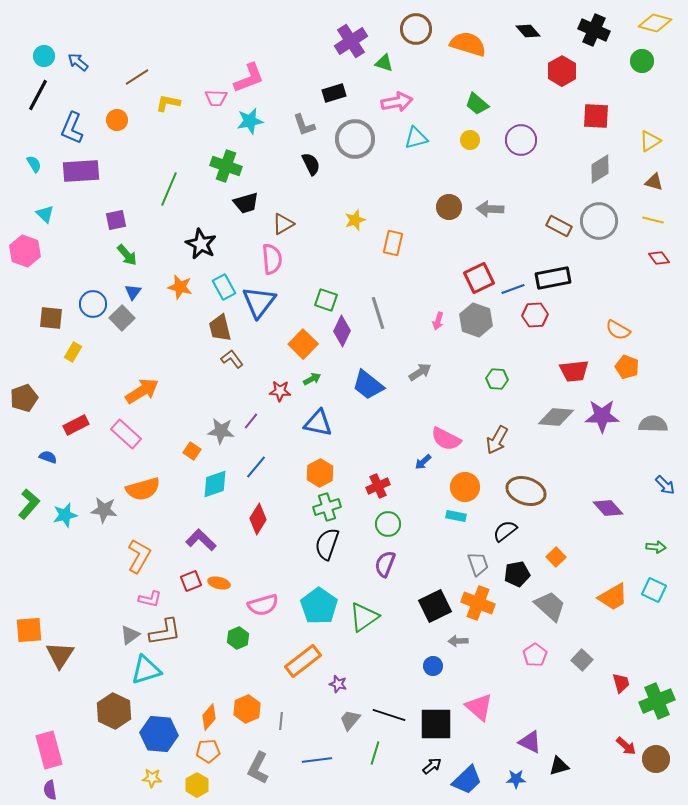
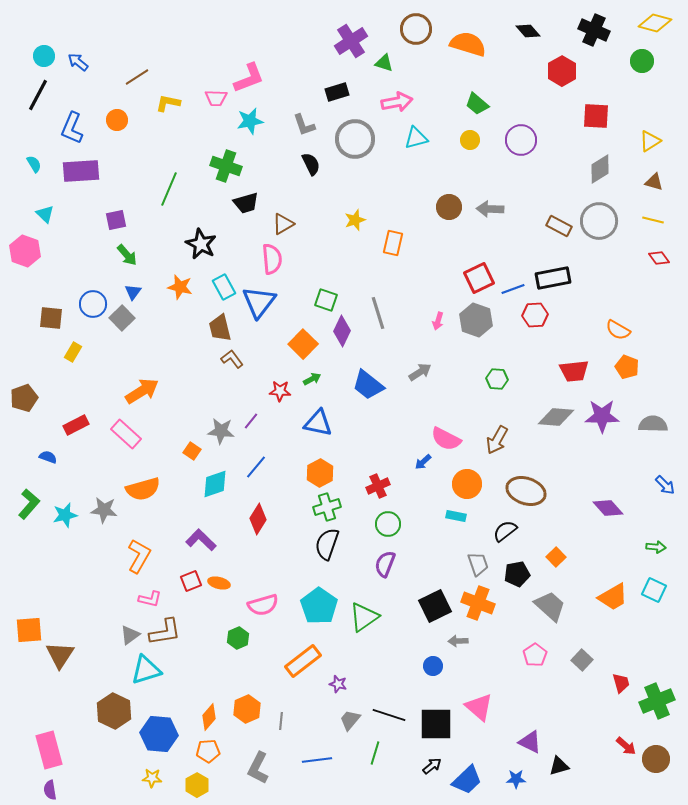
black rectangle at (334, 93): moved 3 px right, 1 px up
orange circle at (465, 487): moved 2 px right, 3 px up
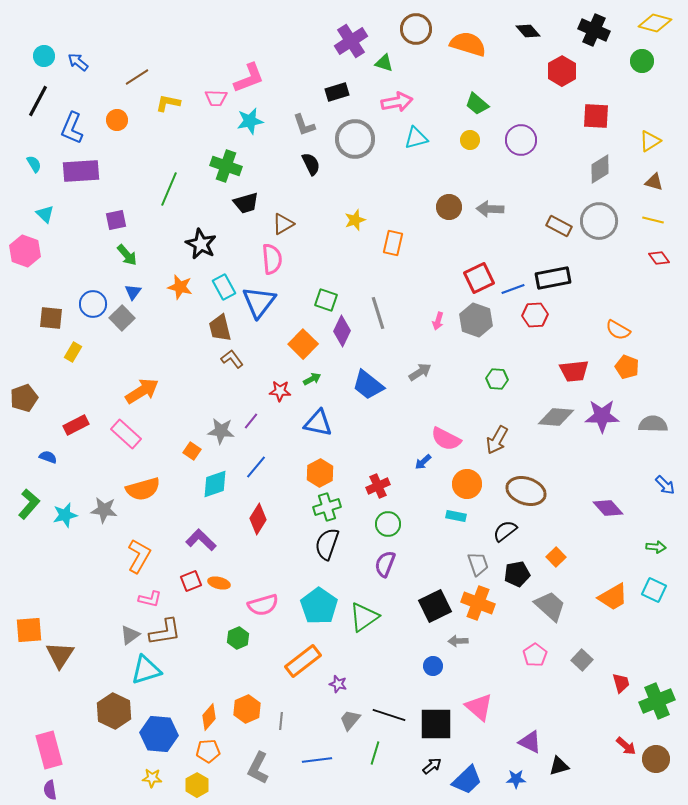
black line at (38, 95): moved 6 px down
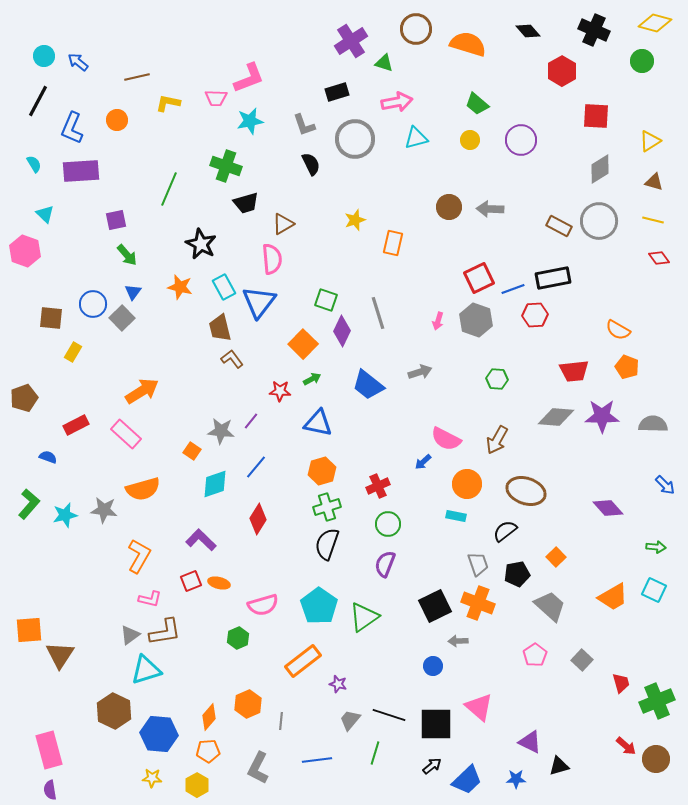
brown line at (137, 77): rotated 20 degrees clockwise
gray arrow at (420, 372): rotated 15 degrees clockwise
orange hexagon at (320, 473): moved 2 px right, 2 px up; rotated 12 degrees clockwise
orange hexagon at (247, 709): moved 1 px right, 5 px up
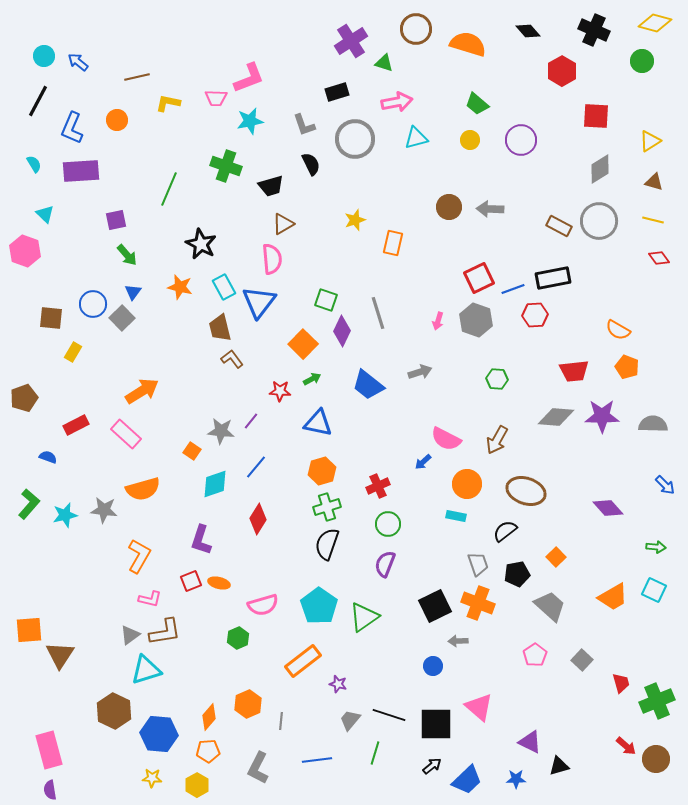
black trapezoid at (246, 203): moved 25 px right, 17 px up
purple L-shape at (201, 540): rotated 116 degrees counterclockwise
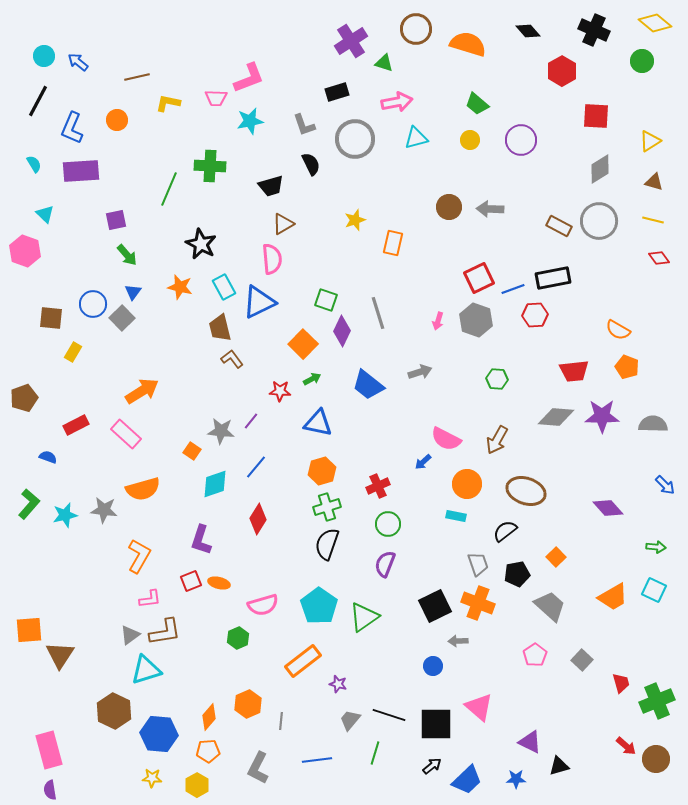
yellow diamond at (655, 23): rotated 24 degrees clockwise
green cross at (226, 166): moved 16 px left; rotated 16 degrees counterclockwise
blue triangle at (259, 302): rotated 27 degrees clockwise
pink L-shape at (150, 599): rotated 20 degrees counterclockwise
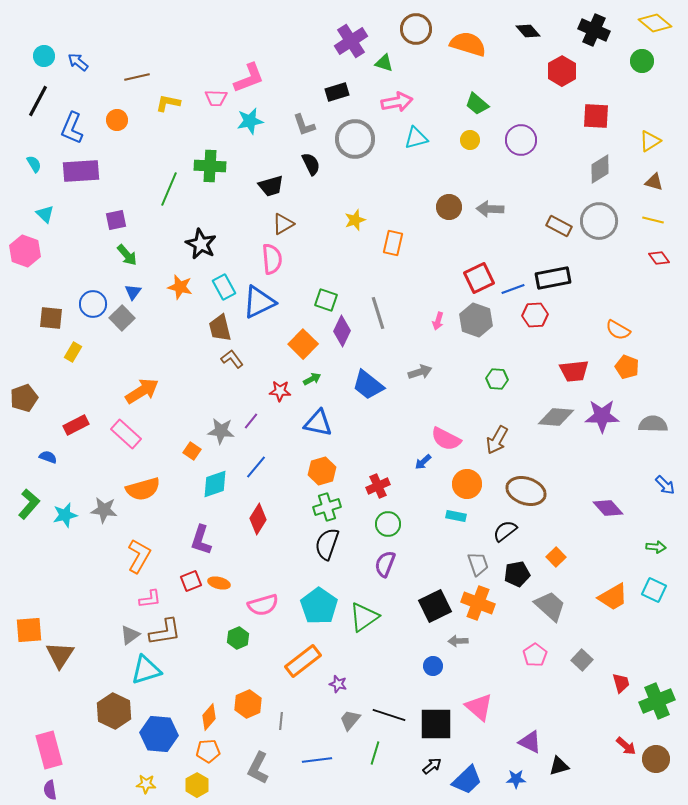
yellow star at (152, 778): moved 6 px left, 6 px down
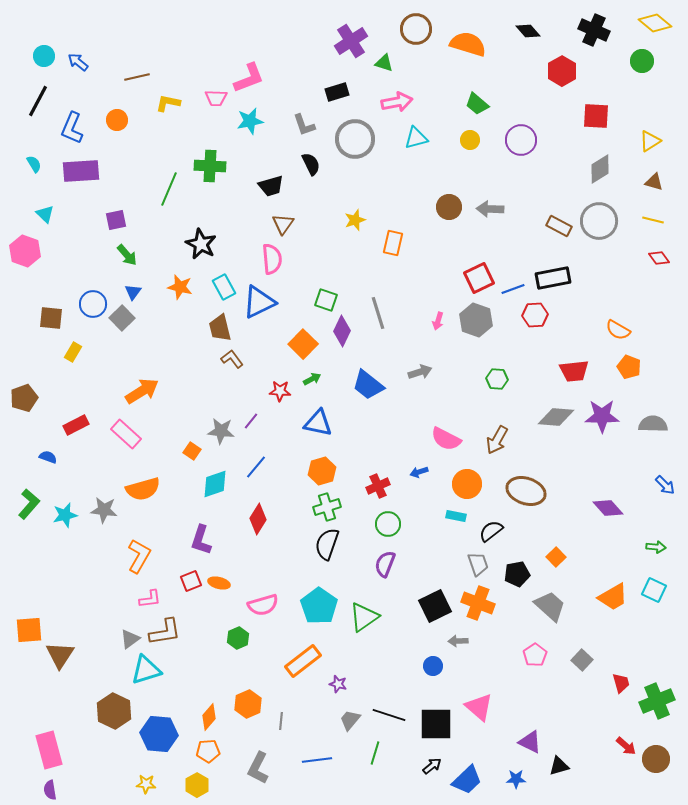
brown triangle at (283, 224): rotated 25 degrees counterclockwise
orange pentagon at (627, 367): moved 2 px right
blue arrow at (423, 462): moved 4 px left, 10 px down; rotated 24 degrees clockwise
black semicircle at (505, 531): moved 14 px left
gray triangle at (130, 635): moved 4 px down
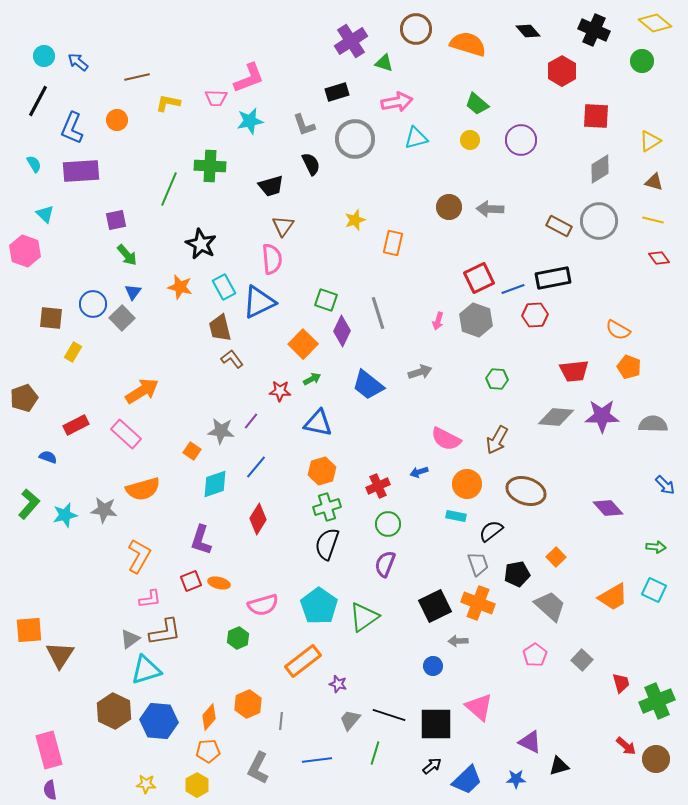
brown triangle at (283, 224): moved 2 px down
blue hexagon at (159, 734): moved 13 px up
